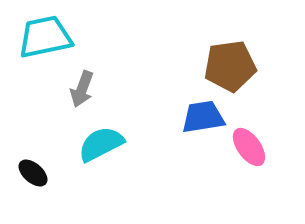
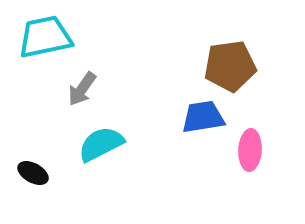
gray arrow: rotated 15 degrees clockwise
pink ellipse: moved 1 px right, 3 px down; rotated 39 degrees clockwise
black ellipse: rotated 12 degrees counterclockwise
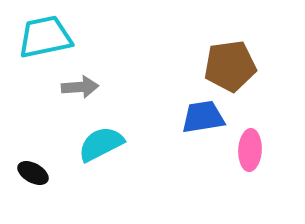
gray arrow: moved 2 px left, 2 px up; rotated 129 degrees counterclockwise
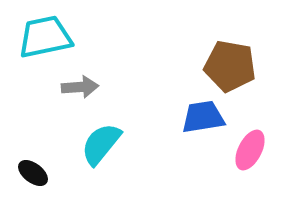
brown pentagon: rotated 18 degrees clockwise
cyan semicircle: rotated 24 degrees counterclockwise
pink ellipse: rotated 24 degrees clockwise
black ellipse: rotated 8 degrees clockwise
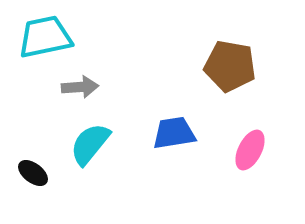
blue trapezoid: moved 29 px left, 16 px down
cyan semicircle: moved 11 px left
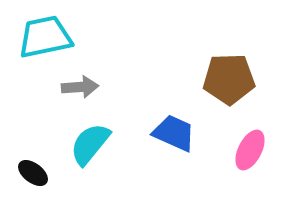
brown pentagon: moved 1 px left, 13 px down; rotated 12 degrees counterclockwise
blue trapezoid: rotated 33 degrees clockwise
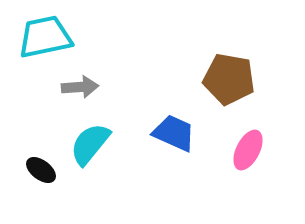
brown pentagon: rotated 12 degrees clockwise
pink ellipse: moved 2 px left
black ellipse: moved 8 px right, 3 px up
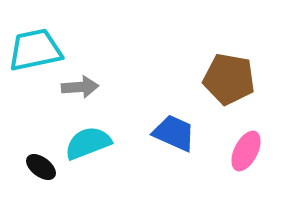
cyan trapezoid: moved 10 px left, 13 px down
cyan semicircle: moved 2 px left, 1 px up; rotated 30 degrees clockwise
pink ellipse: moved 2 px left, 1 px down
black ellipse: moved 3 px up
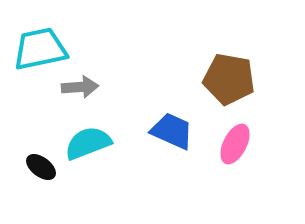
cyan trapezoid: moved 5 px right, 1 px up
blue trapezoid: moved 2 px left, 2 px up
pink ellipse: moved 11 px left, 7 px up
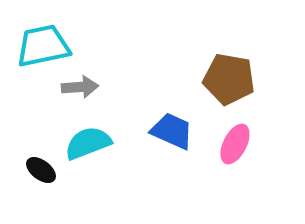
cyan trapezoid: moved 3 px right, 3 px up
black ellipse: moved 3 px down
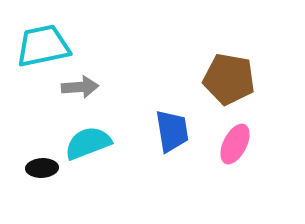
blue trapezoid: rotated 57 degrees clockwise
black ellipse: moved 1 px right, 2 px up; rotated 40 degrees counterclockwise
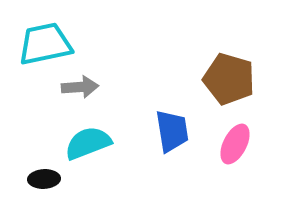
cyan trapezoid: moved 2 px right, 2 px up
brown pentagon: rotated 6 degrees clockwise
black ellipse: moved 2 px right, 11 px down
